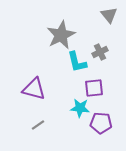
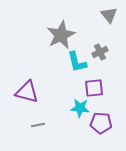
purple triangle: moved 7 px left, 3 px down
gray line: rotated 24 degrees clockwise
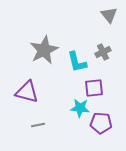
gray star: moved 17 px left, 15 px down
gray cross: moved 3 px right
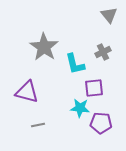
gray star: moved 3 px up; rotated 12 degrees counterclockwise
cyan L-shape: moved 2 px left, 2 px down
